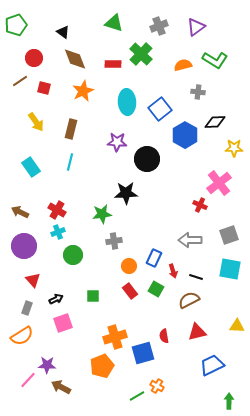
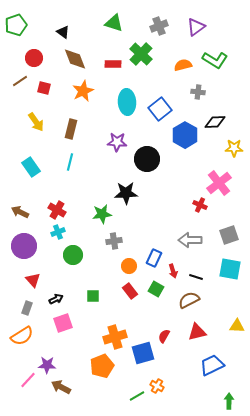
red semicircle at (164, 336): rotated 40 degrees clockwise
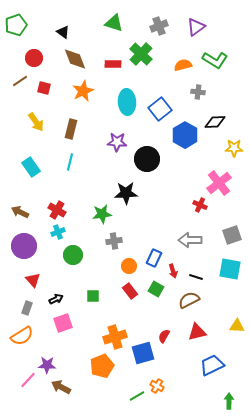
gray square at (229, 235): moved 3 px right
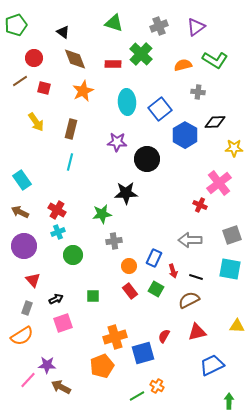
cyan rectangle at (31, 167): moved 9 px left, 13 px down
